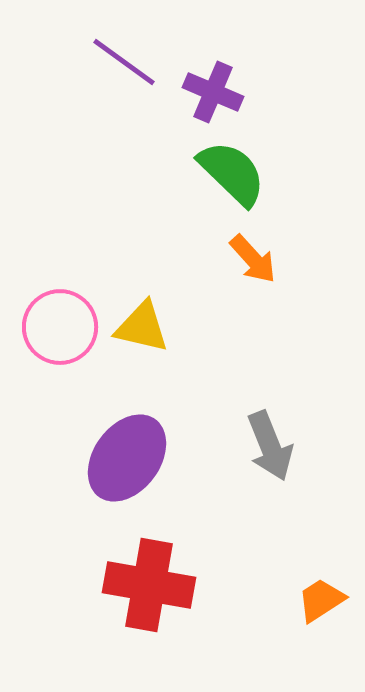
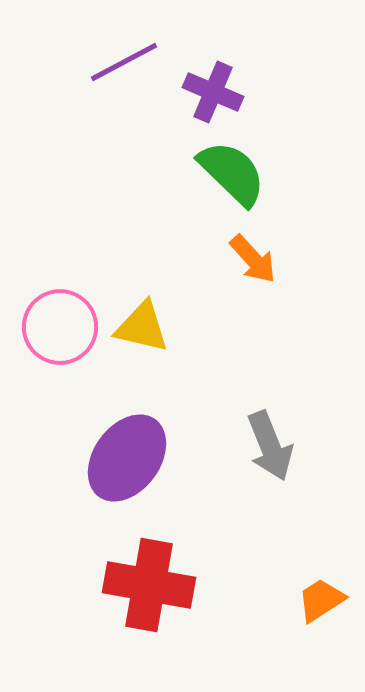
purple line: rotated 64 degrees counterclockwise
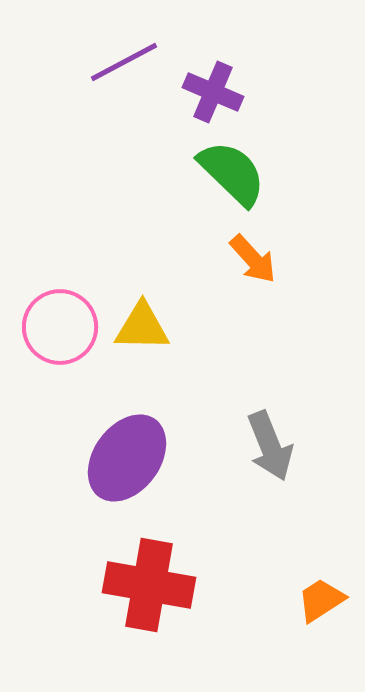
yellow triangle: rotated 12 degrees counterclockwise
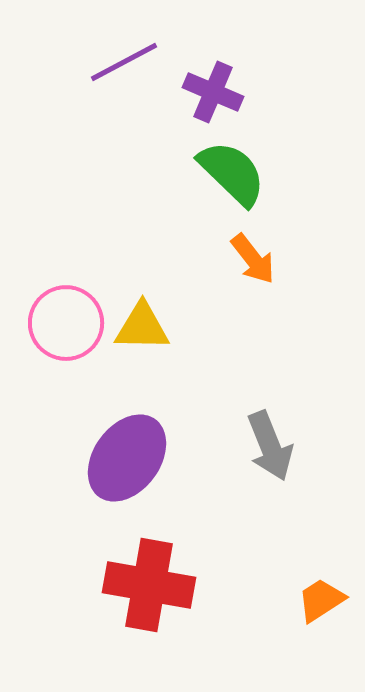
orange arrow: rotated 4 degrees clockwise
pink circle: moved 6 px right, 4 px up
